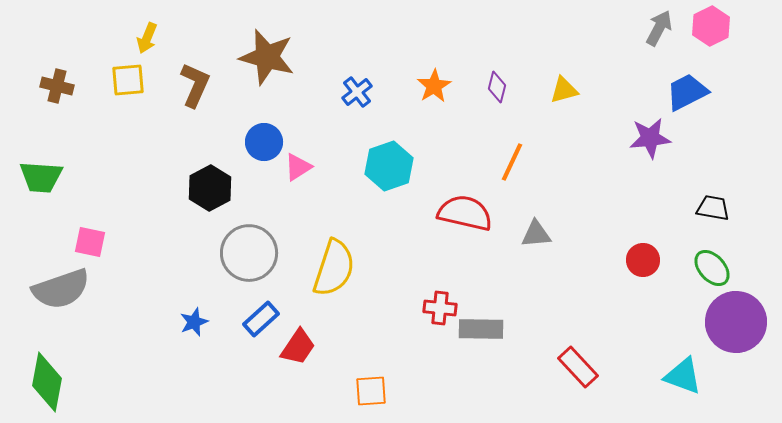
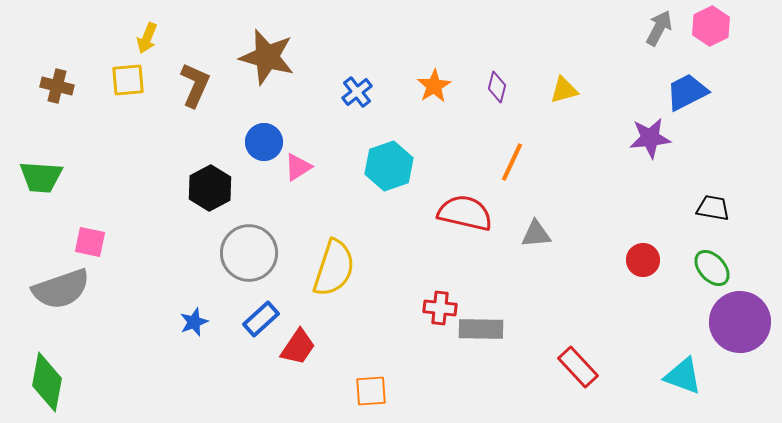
purple circle: moved 4 px right
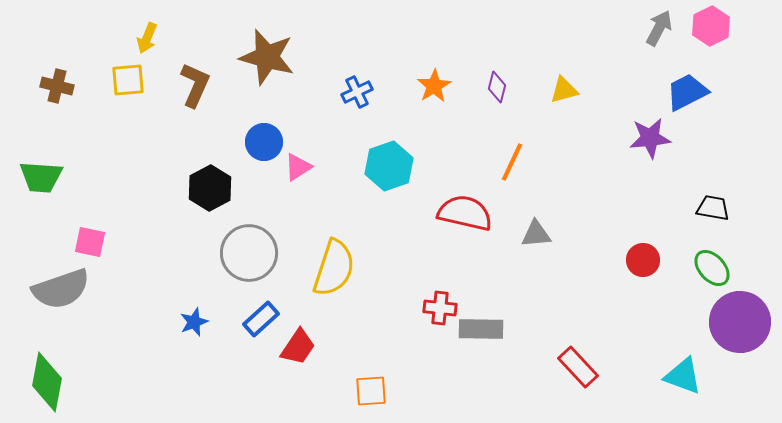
blue cross: rotated 12 degrees clockwise
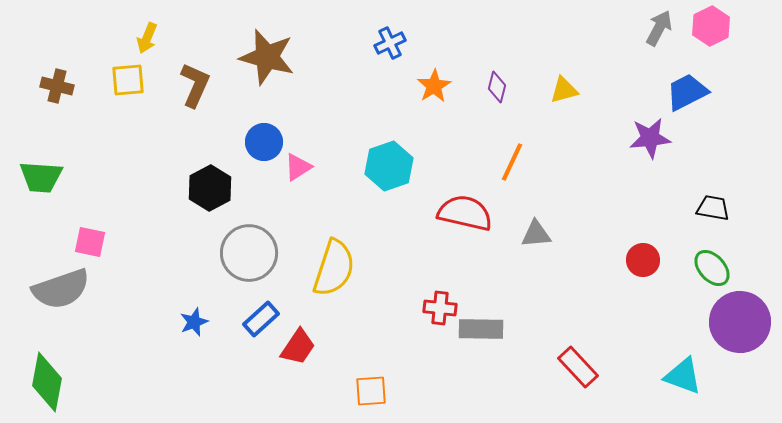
blue cross: moved 33 px right, 49 px up
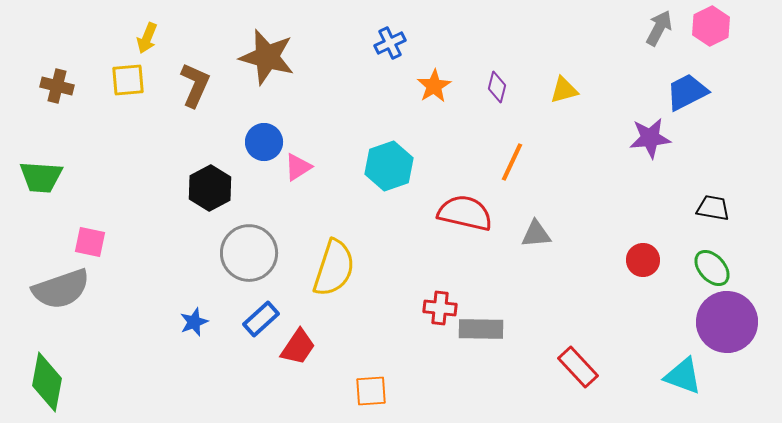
purple circle: moved 13 px left
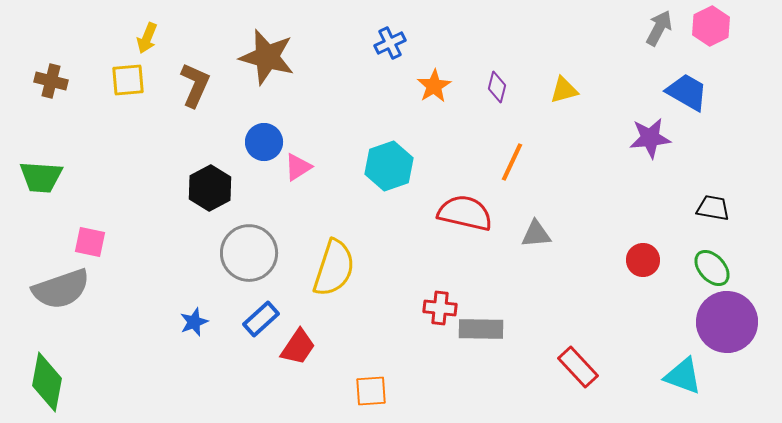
brown cross: moved 6 px left, 5 px up
blue trapezoid: rotated 57 degrees clockwise
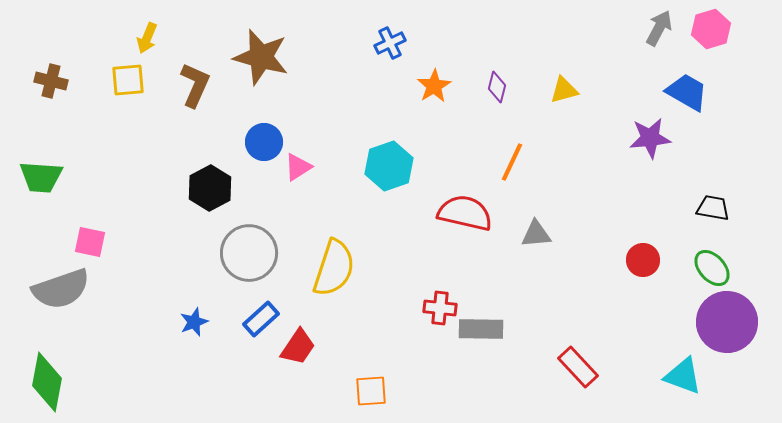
pink hexagon: moved 3 px down; rotated 9 degrees clockwise
brown star: moved 6 px left
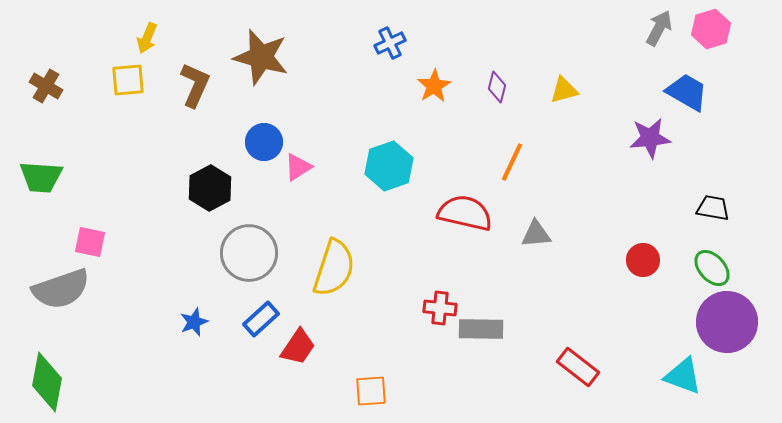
brown cross: moved 5 px left, 5 px down; rotated 16 degrees clockwise
red rectangle: rotated 9 degrees counterclockwise
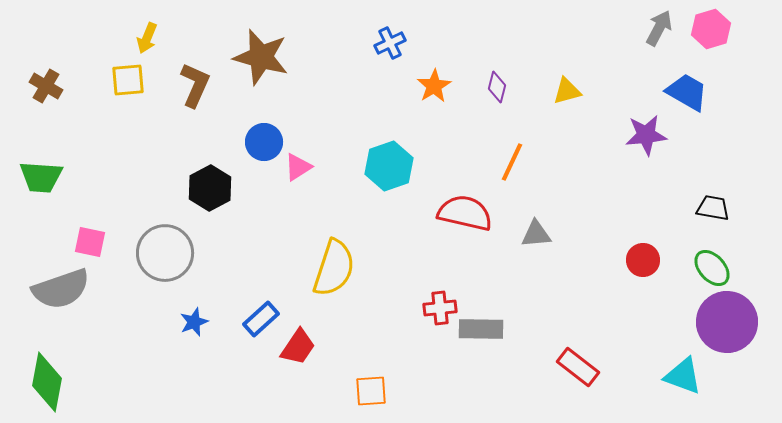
yellow triangle: moved 3 px right, 1 px down
purple star: moved 4 px left, 3 px up
gray circle: moved 84 px left
red cross: rotated 12 degrees counterclockwise
